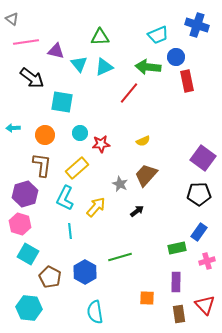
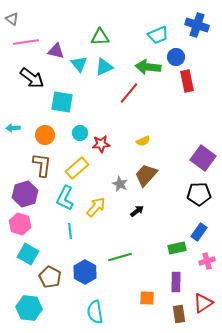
red triangle at (205, 305): moved 2 px left, 2 px up; rotated 40 degrees clockwise
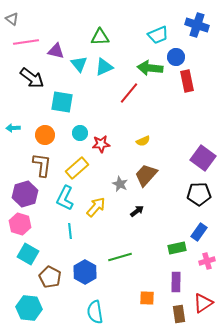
green arrow at (148, 67): moved 2 px right, 1 px down
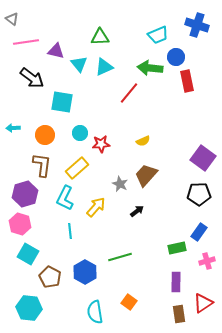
orange square at (147, 298): moved 18 px left, 4 px down; rotated 35 degrees clockwise
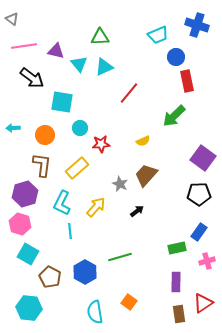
pink line at (26, 42): moved 2 px left, 4 px down
green arrow at (150, 68): moved 24 px right, 48 px down; rotated 50 degrees counterclockwise
cyan circle at (80, 133): moved 5 px up
cyan L-shape at (65, 198): moved 3 px left, 5 px down
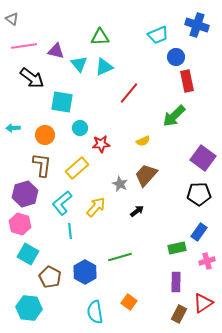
cyan L-shape at (62, 203): rotated 25 degrees clockwise
brown rectangle at (179, 314): rotated 36 degrees clockwise
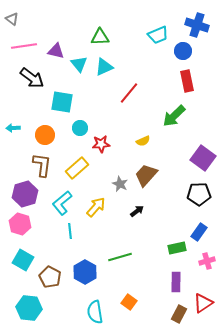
blue circle at (176, 57): moved 7 px right, 6 px up
cyan square at (28, 254): moved 5 px left, 6 px down
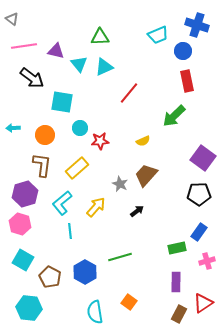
red star at (101, 144): moved 1 px left, 3 px up
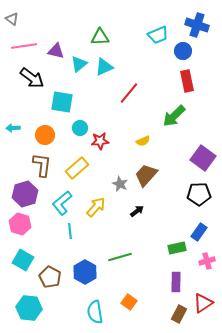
cyan triangle at (79, 64): rotated 30 degrees clockwise
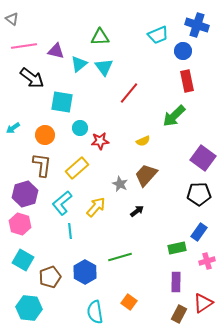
cyan triangle at (104, 67): rotated 42 degrees counterclockwise
cyan arrow at (13, 128): rotated 32 degrees counterclockwise
brown pentagon at (50, 277): rotated 25 degrees clockwise
